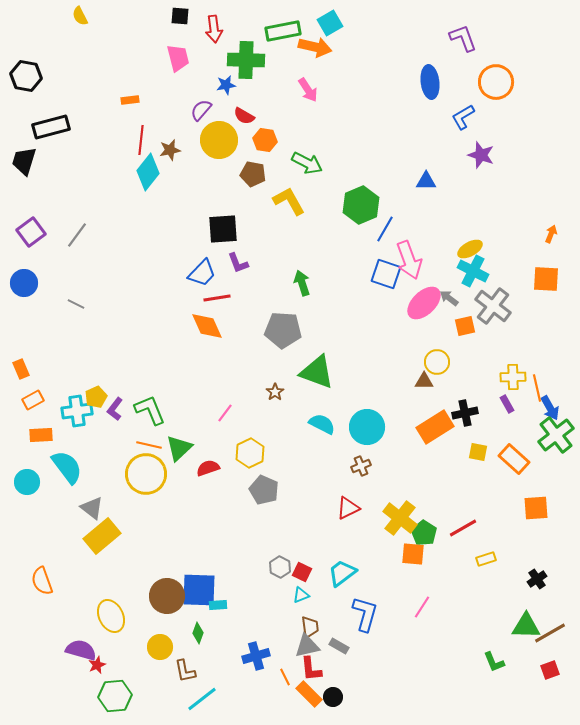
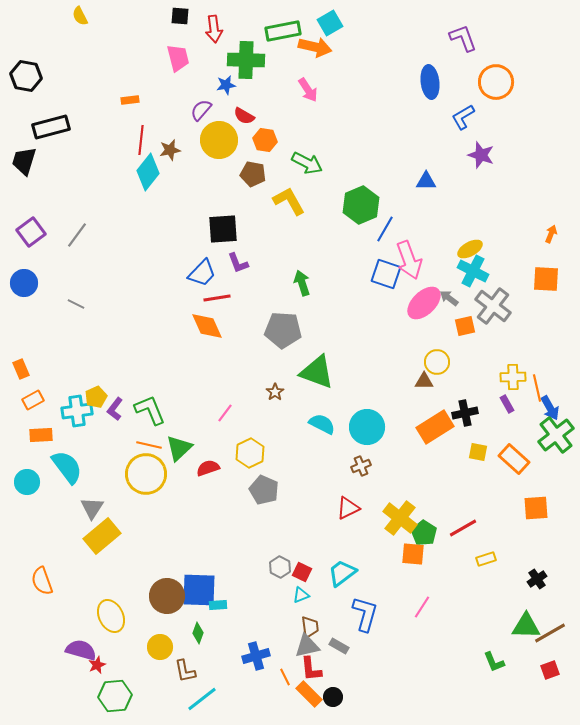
gray triangle at (92, 508): rotated 25 degrees clockwise
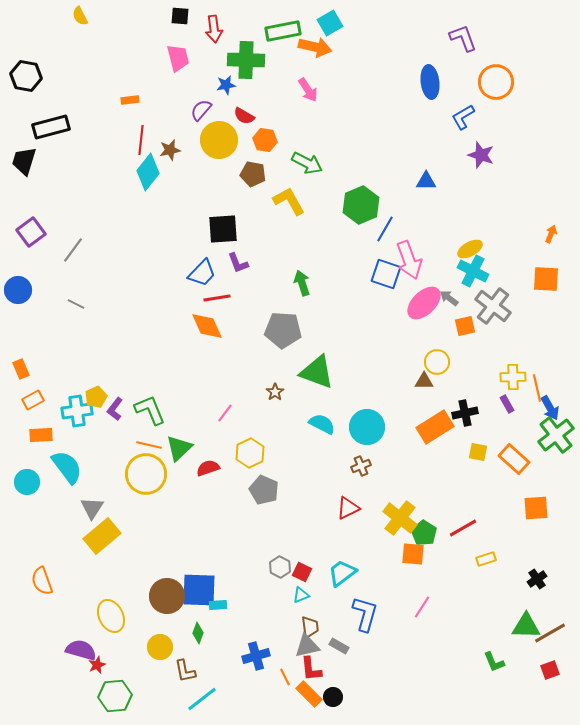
gray line at (77, 235): moved 4 px left, 15 px down
blue circle at (24, 283): moved 6 px left, 7 px down
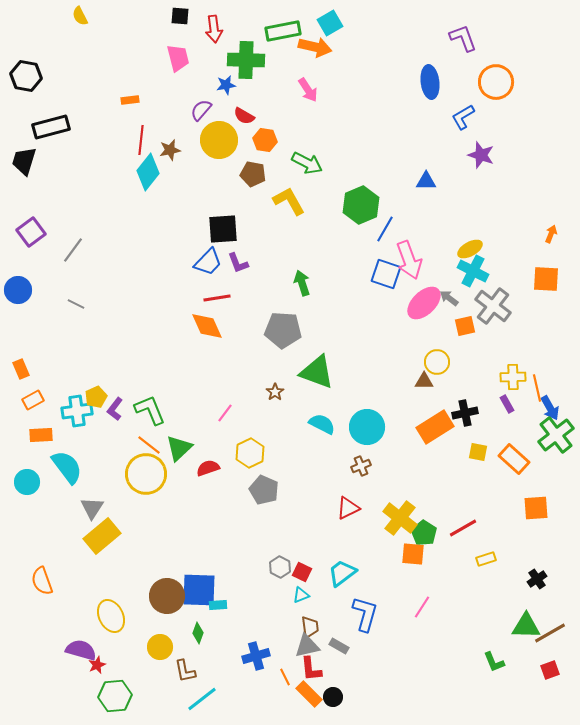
blue trapezoid at (202, 273): moved 6 px right, 11 px up
orange line at (149, 445): rotated 25 degrees clockwise
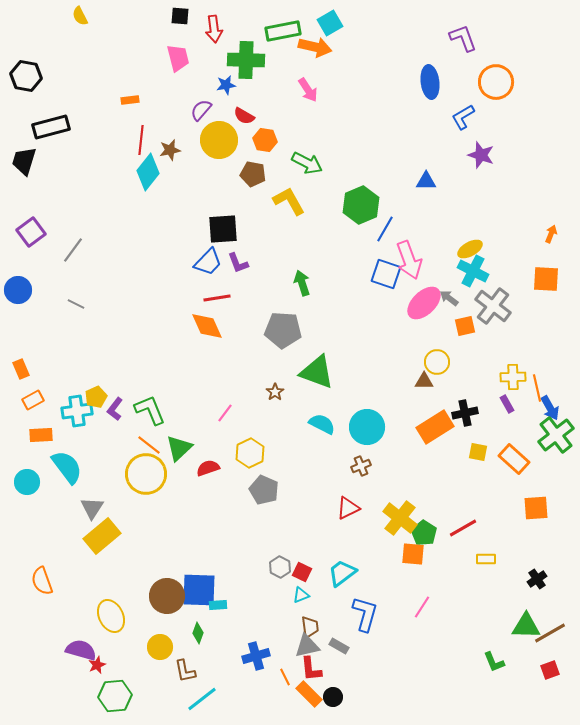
yellow rectangle at (486, 559): rotated 18 degrees clockwise
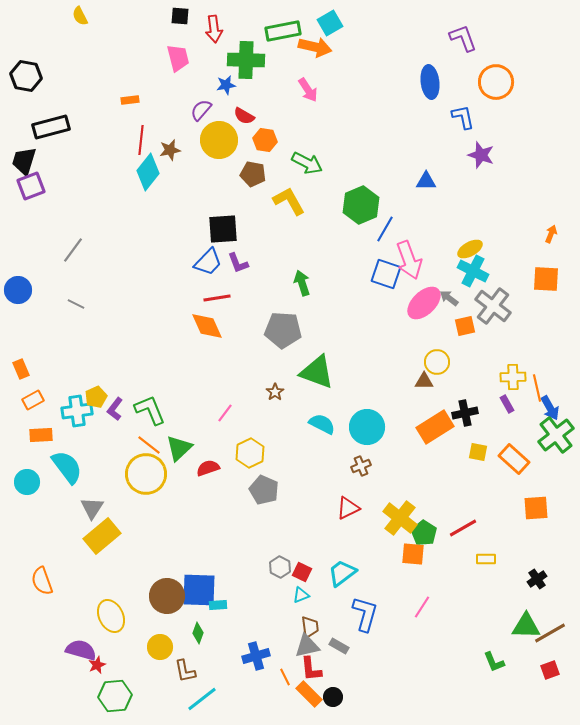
blue L-shape at (463, 117): rotated 108 degrees clockwise
purple square at (31, 232): moved 46 px up; rotated 16 degrees clockwise
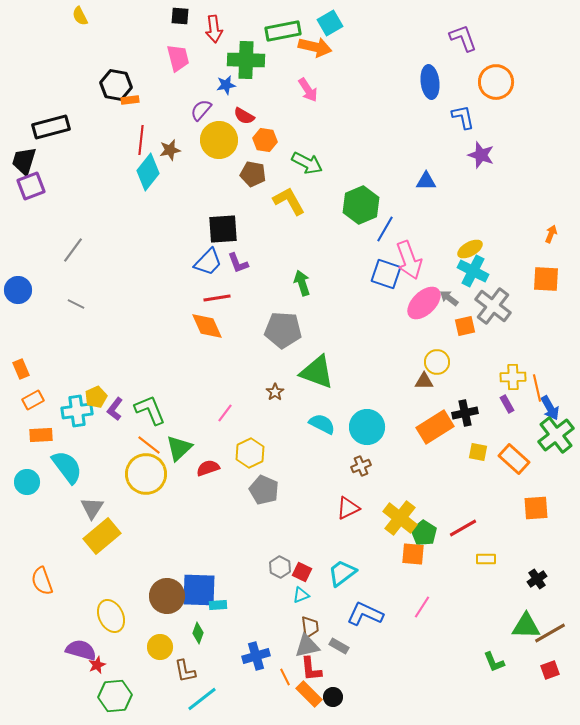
black hexagon at (26, 76): moved 90 px right, 9 px down
blue L-shape at (365, 614): rotated 81 degrees counterclockwise
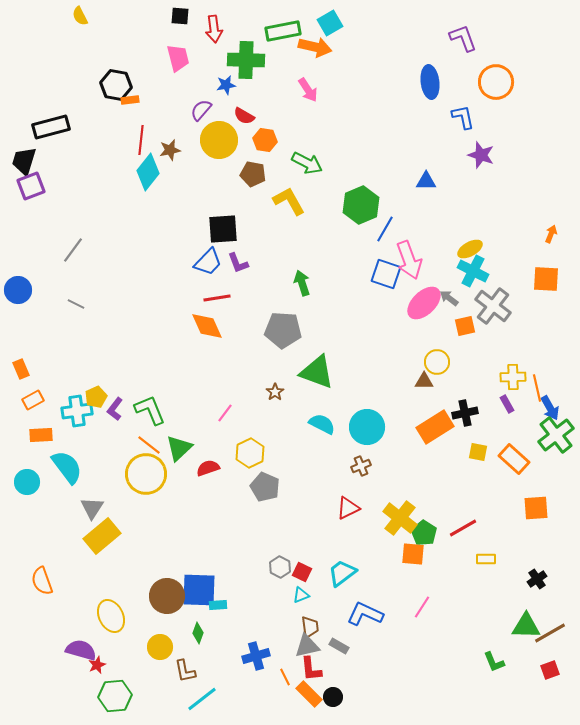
gray pentagon at (264, 490): moved 1 px right, 3 px up
